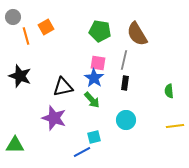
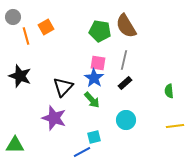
brown semicircle: moved 11 px left, 8 px up
black rectangle: rotated 40 degrees clockwise
black triangle: rotated 35 degrees counterclockwise
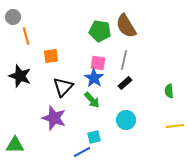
orange square: moved 5 px right, 29 px down; rotated 21 degrees clockwise
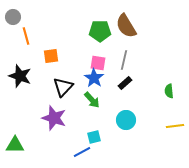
green pentagon: rotated 10 degrees counterclockwise
